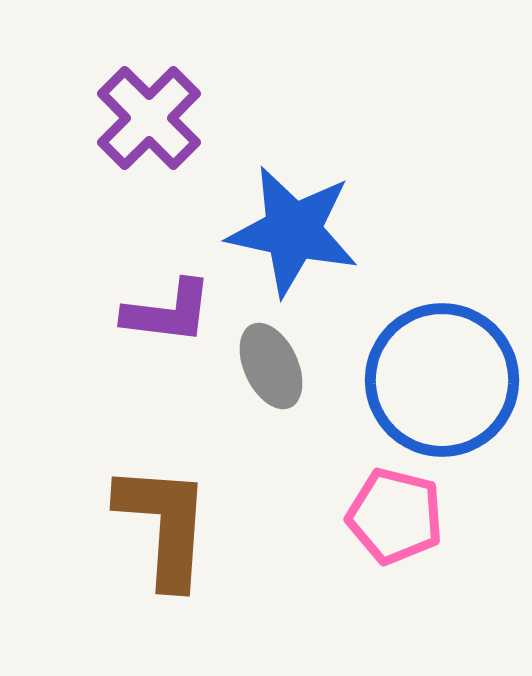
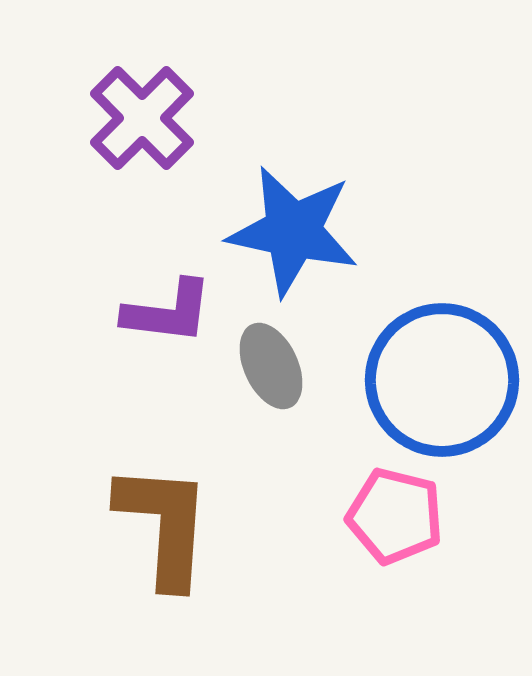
purple cross: moved 7 px left
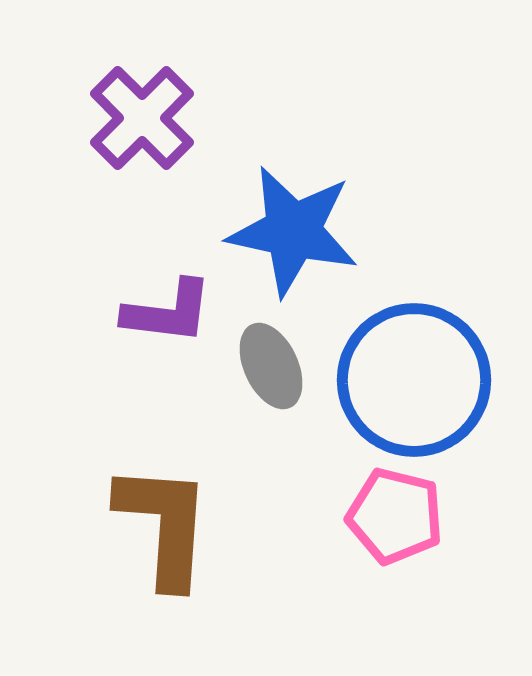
blue circle: moved 28 px left
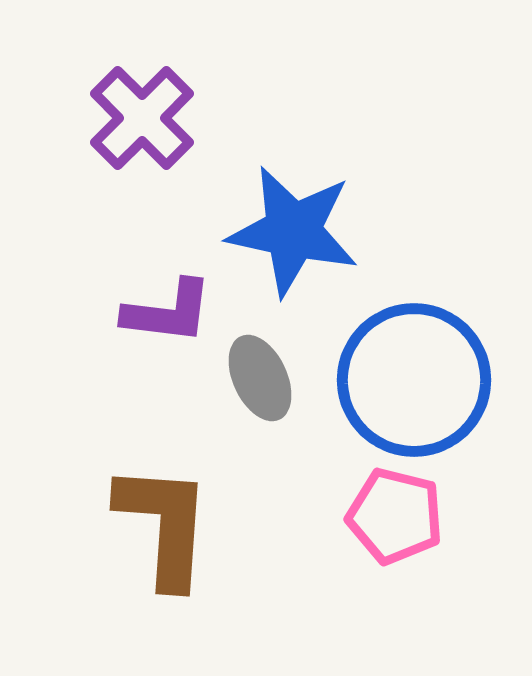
gray ellipse: moved 11 px left, 12 px down
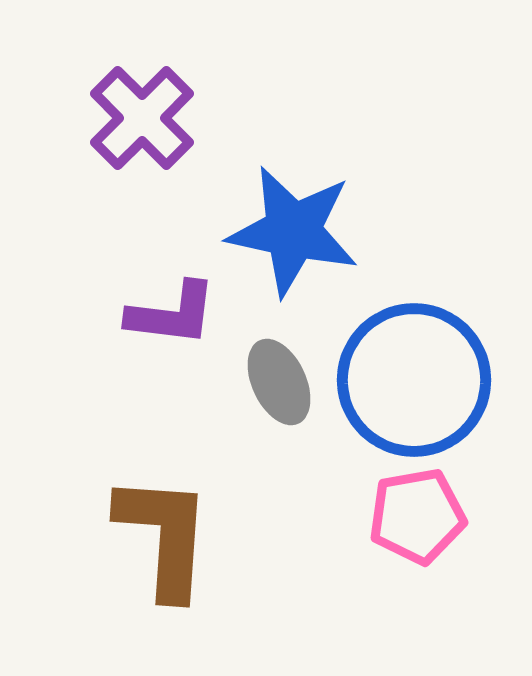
purple L-shape: moved 4 px right, 2 px down
gray ellipse: moved 19 px right, 4 px down
pink pentagon: moved 22 px right; rotated 24 degrees counterclockwise
brown L-shape: moved 11 px down
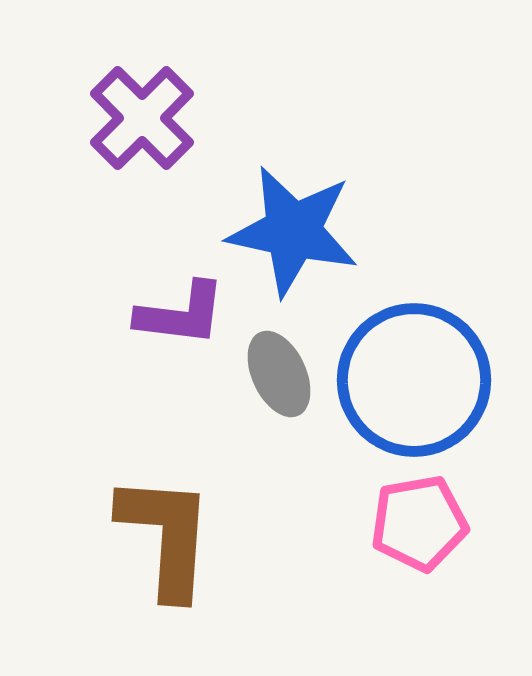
purple L-shape: moved 9 px right
gray ellipse: moved 8 px up
pink pentagon: moved 2 px right, 7 px down
brown L-shape: moved 2 px right
